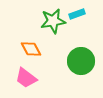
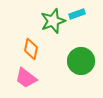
green star: rotated 10 degrees counterclockwise
orange diamond: rotated 40 degrees clockwise
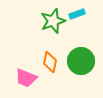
orange diamond: moved 19 px right, 13 px down
pink trapezoid: rotated 15 degrees counterclockwise
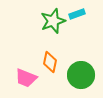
green circle: moved 14 px down
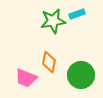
green star: rotated 10 degrees clockwise
orange diamond: moved 1 px left
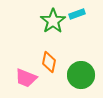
green star: rotated 25 degrees counterclockwise
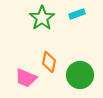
green star: moved 11 px left, 3 px up
green circle: moved 1 px left
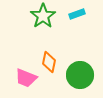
green star: moved 1 px right, 2 px up
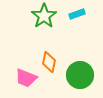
green star: moved 1 px right
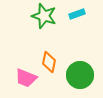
green star: rotated 20 degrees counterclockwise
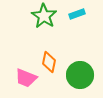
green star: rotated 15 degrees clockwise
